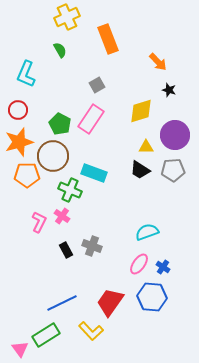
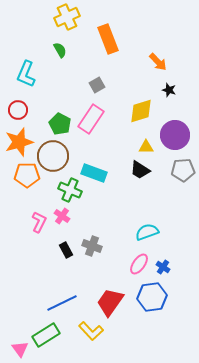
gray pentagon: moved 10 px right
blue hexagon: rotated 12 degrees counterclockwise
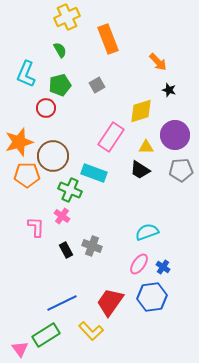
red circle: moved 28 px right, 2 px up
pink rectangle: moved 20 px right, 18 px down
green pentagon: moved 39 px up; rotated 30 degrees clockwise
gray pentagon: moved 2 px left
pink L-shape: moved 3 px left, 5 px down; rotated 25 degrees counterclockwise
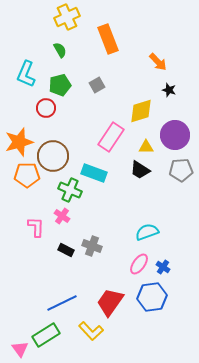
black rectangle: rotated 35 degrees counterclockwise
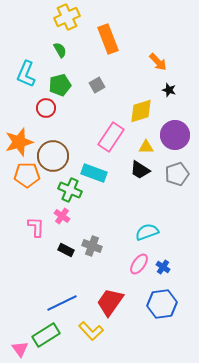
gray pentagon: moved 4 px left, 4 px down; rotated 15 degrees counterclockwise
blue hexagon: moved 10 px right, 7 px down
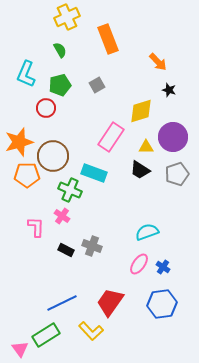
purple circle: moved 2 px left, 2 px down
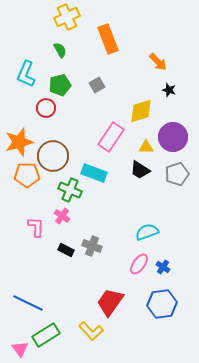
blue line: moved 34 px left; rotated 52 degrees clockwise
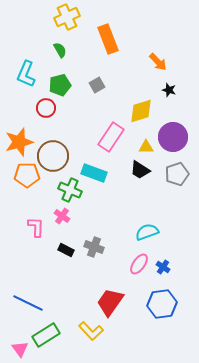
gray cross: moved 2 px right, 1 px down
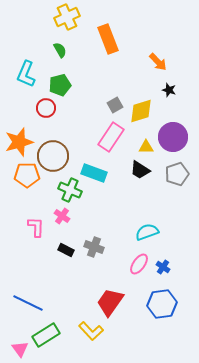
gray square: moved 18 px right, 20 px down
